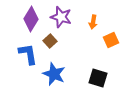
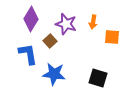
purple star: moved 5 px right, 7 px down
orange square: moved 1 px right, 3 px up; rotated 28 degrees clockwise
blue star: rotated 15 degrees counterclockwise
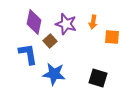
purple diamond: moved 3 px right, 3 px down; rotated 20 degrees counterclockwise
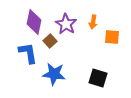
purple star: rotated 15 degrees clockwise
blue L-shape: moved 1 px up
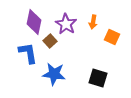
orange square: rotated 21 degrees clockwise
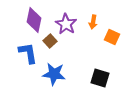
purple diamond: moved 2 px up
black square: moved 2 px right
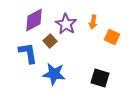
purple diamond: rotated 50 degrees clockwise
